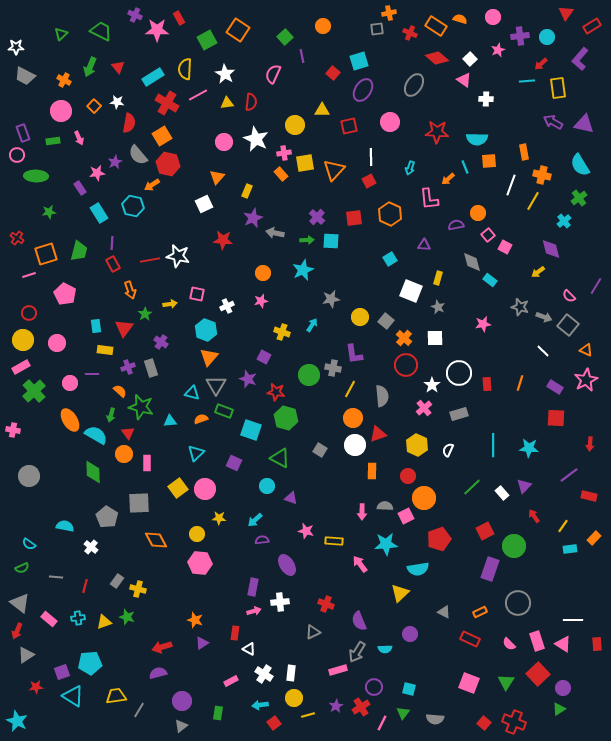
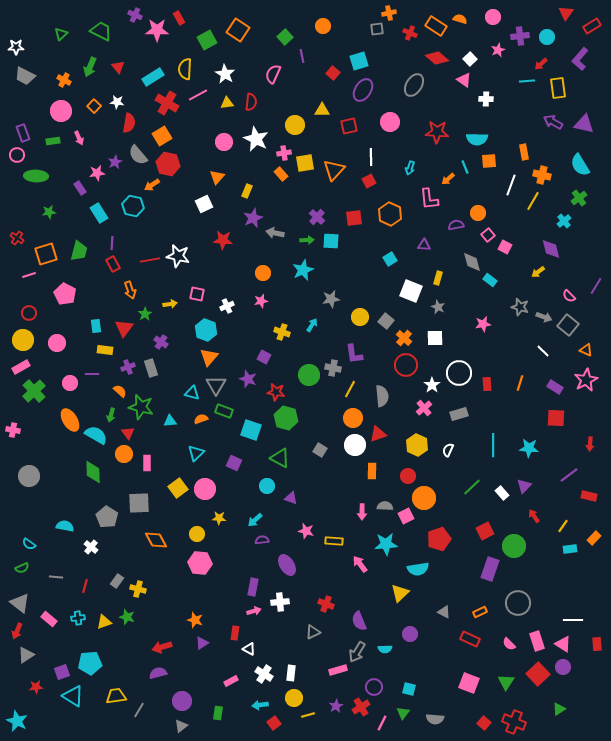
purple circle at (563, 688): moved 21 px up
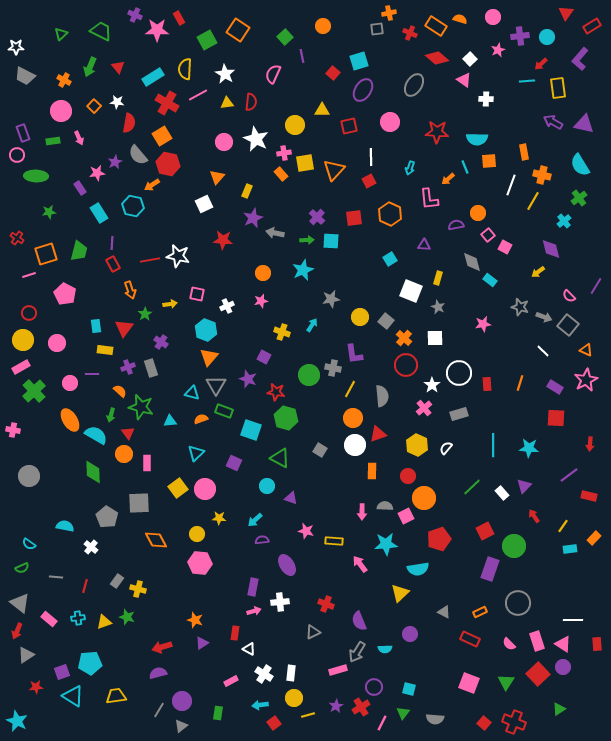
white semicircle at (448, 450): moved 2 px left, 2 px up; rotated 16 degrees clockwise
gray line at (139, 710): moved 20 px right
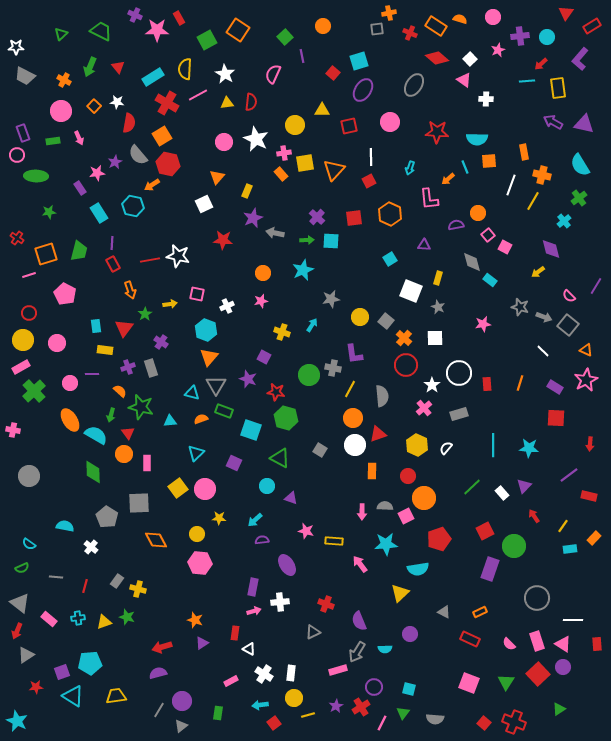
gray circle at (518, 603): moved 19 px right, 5 px up
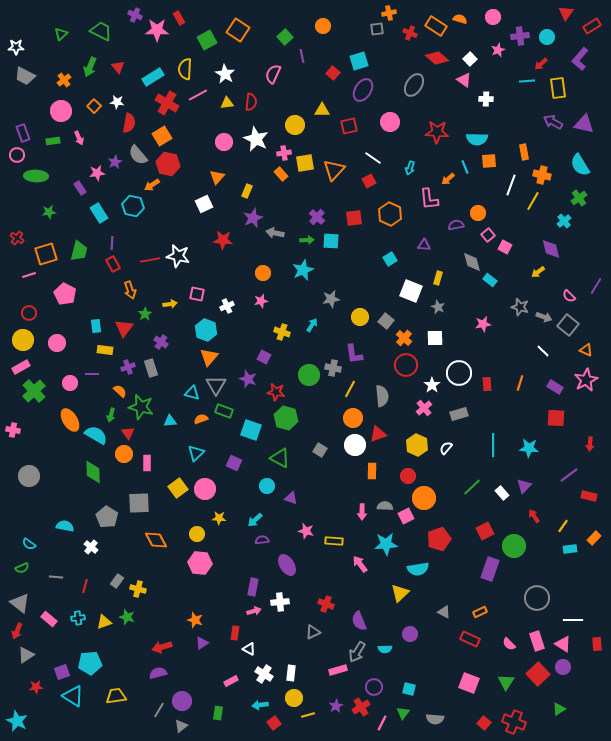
orange cross at (64, 80): rotated 24 degrees clockwise
white line at (371, 157): moved 2 px right, 1 px down; rotated 54 degrees counterclockwise
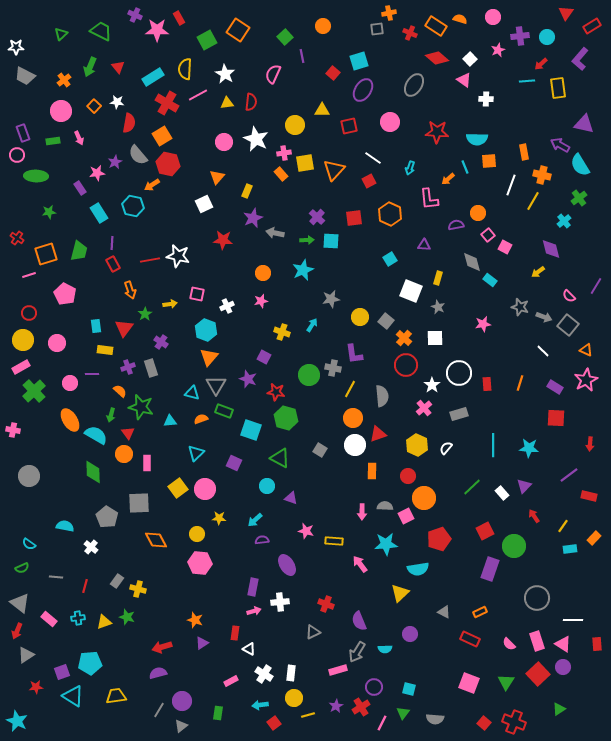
purple arrow at (553, 122): moved 7 px right, 23 px down
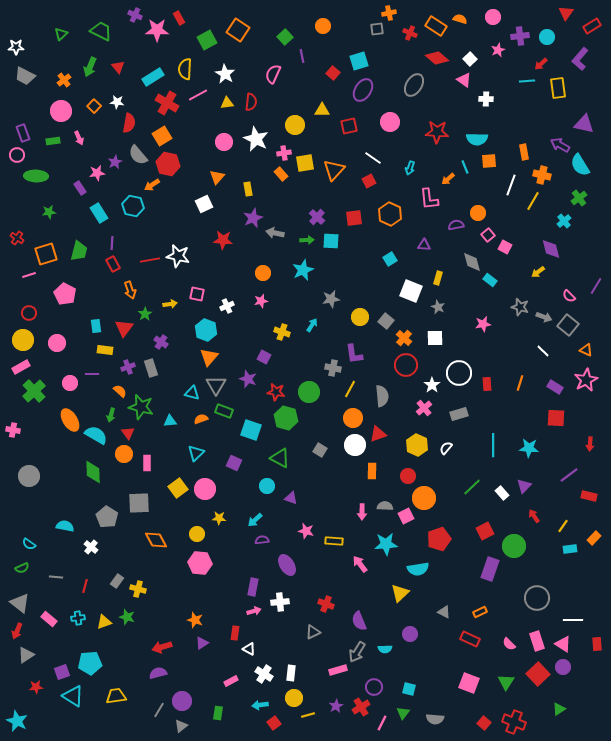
yellow rectangle at (247, 191): moved 1 px right, 2 px up; rotated 32 degrees counterclockwise
green circle at (309, 375): moved 17 px down
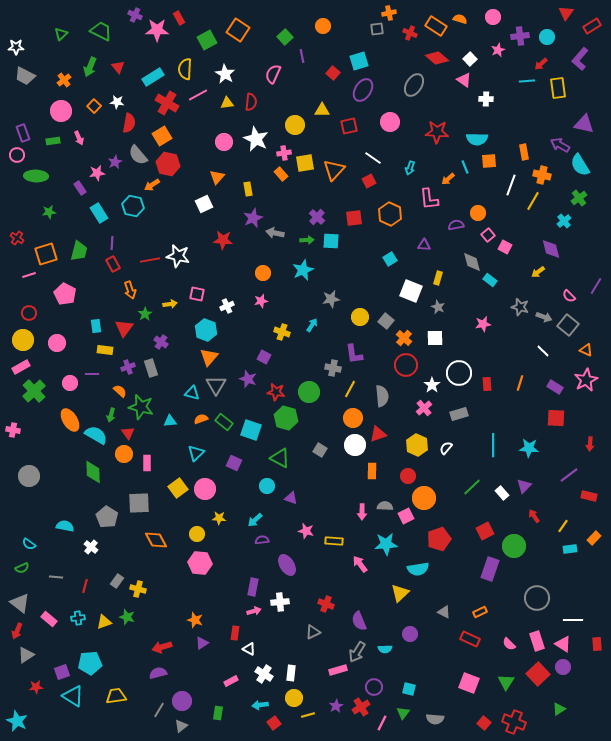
green rectangle at (224, 411): moved 11 px down; rotated 18 degrees clockwise
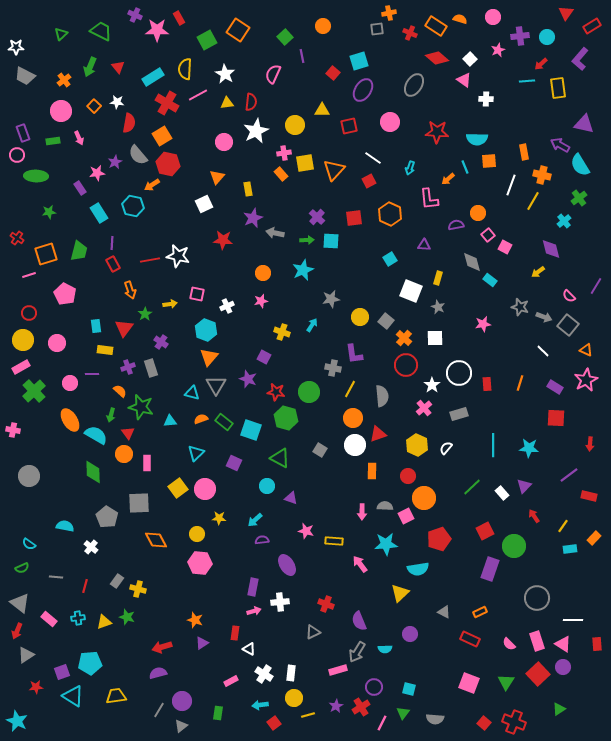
white star at (256, 139): moved 8 px up; rotated 20 degrees clockwise
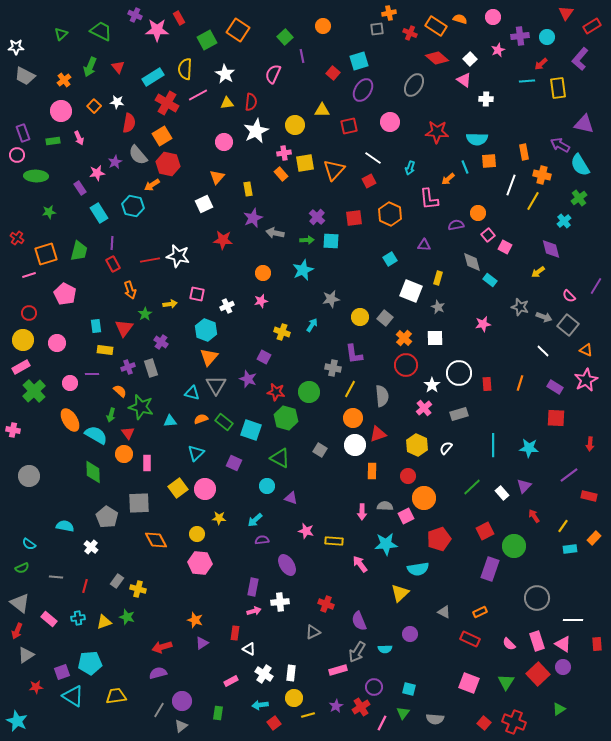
gray square at (386, 321): moved 1 px left, 3 px up
